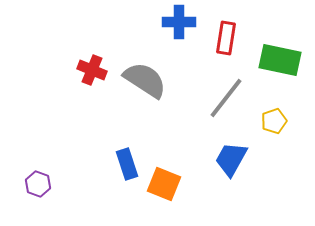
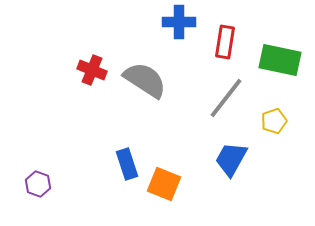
red rectangle: moved 1 px left, 4 px down
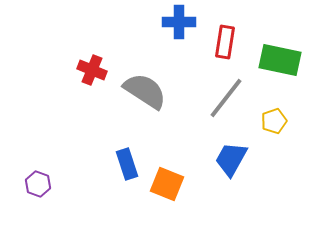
gray semicircle: moved 11 px down
orange square: moved 3 px right
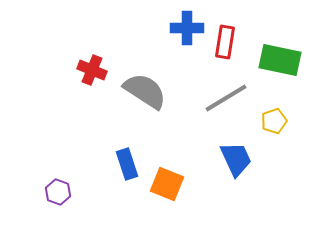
blue cross: moved 8 px right, 6 px down
gray line: rotated 21 degrees clockwise
blue trapezoid: moved 5 px right; rotated 126 degrees clockwise
purple hexagon: moved 20 px right, 8 px down
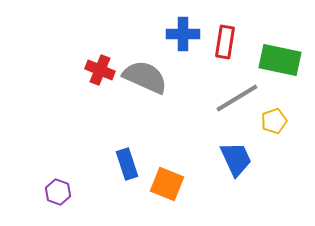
blue cross: moved 4 px left, 6 px down
red cross: moved 8 px right
gray semicircle: moved 14 px up; rotated 9 degrees counterclockwise
gray line: moved 11 px right
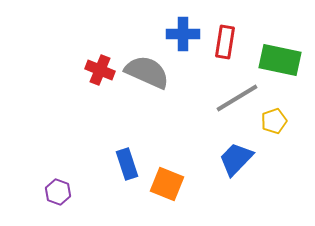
gray semicircle: moved 2 px right, 5 px up
blue trapezoid: rotated 111 degrees counterclockwise
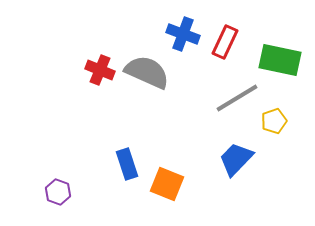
blue cross: rotated 20 degrees clockwise
red rectangle: rotated 16 degrees clockwise
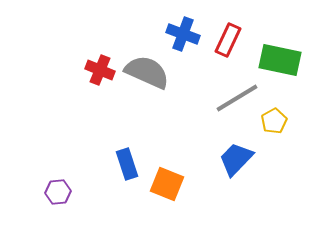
red rectangle: moved 3 px right, 2 px up
yellow pentagon: rotated 10 degrees counterclockwise
purple hexagon: rotated 25 degrees counterclockwise
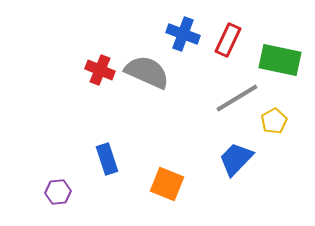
blue rectangle: moved 20 px left, 5 px up
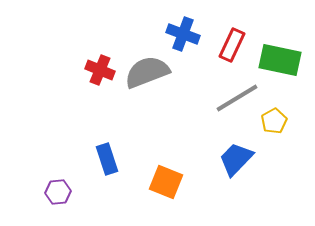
red rectangle: moved 4 px right, 5 px down
gray semicircle: rotated 45 degrees counterclockwise
orange square: moved 1 px left, 2 px up
